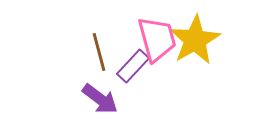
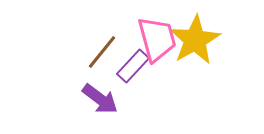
brown line: moved 3 px right; rotated 54 degrees clockwise
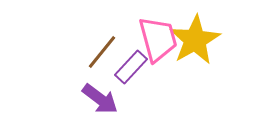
pink trapezoid: moved 1 px right
purple rectangle: moved 2 px left, 1 px down
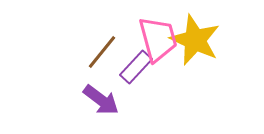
yellow star: rotated 18 degrees counterclockwise
purple rectangle: moved 5 px right
purple arrow: moved 1 px right, 1 px down
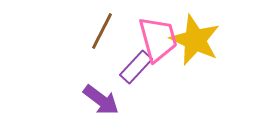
brown line: moved 21 px up; rotated 12 degrees counterclockwise
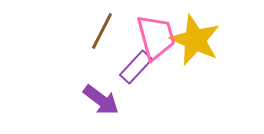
pink trapezoid: moved 2 px left, 2 px up
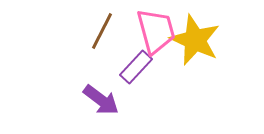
pink trapezoid: moved 6 px up
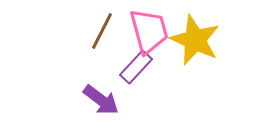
pink trapezoid: moved 7 px left
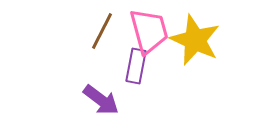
purple rectangle: moved 1 px up; rotated 32 degrees counterclockwise
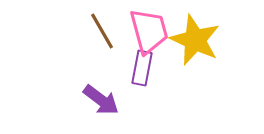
brown line: rotated 57 degrees counterclockwise
purple rectangle: moved 6 px right, 2 px down
